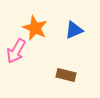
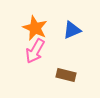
blue triangle: moved 2 px left
pink arrow: moved 19 px right
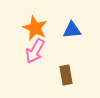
blue triangle: rotated 18 degrees clockwise
brown rectangle: rotated 66 degrees clockwise
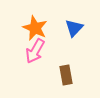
blue triangle: moved 2 px right, 2 px up; rotated 42 degrees counterclockwise
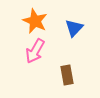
orange star: moved 7 px up
brown rectangle: moved 1 px right
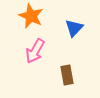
orange star: moved 4 px left, 5 px up
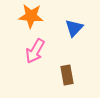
orange star: rotated 20 degrees counterclockwise
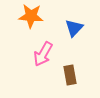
pink arrow: moved 8 px right, 3 px down
brown rectangle: moved 3 px right
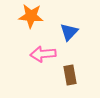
blue triangle: moved 5 px left, 4 px down
pink arrow: rotated 55 degrees clockwise
